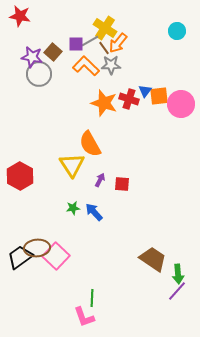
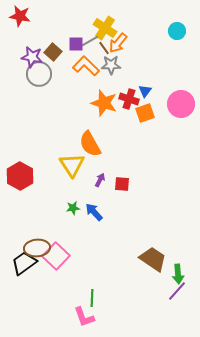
orange square: moved 14 px left, 17 px down; rotated 12 degrees counterclockwise
black trapezoid: moved 4 px right, 6 px down
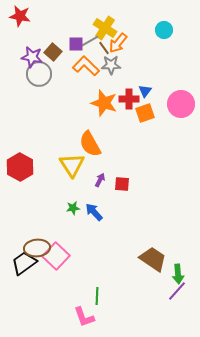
cyan circle: moved 13 px left, 1 px up
red cross: rotated 18 degrees counterclockwise
red hexagon: moved 9 px up
green line: moved 5 px right, 2 px up
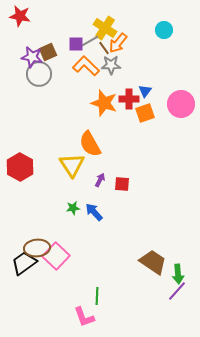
brown square: moved 5 px left; rotated 24 degrees clockwise
brown trapezoid: moved 3 px down
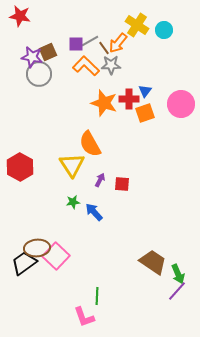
yellow cross: moved 32 px right, 3 px up
green star: moved 6 px up
green arrow: rotated 18 degrees counterclockwise
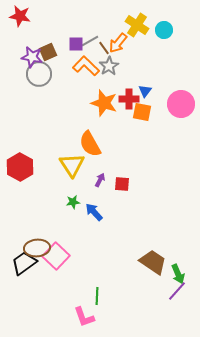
gray star: moved 2 px left, 1 px down; rotated 30 degrees counterclockwise
orange square: moved 3 px left, 1 px up; rotated 30 degrees clockwise
